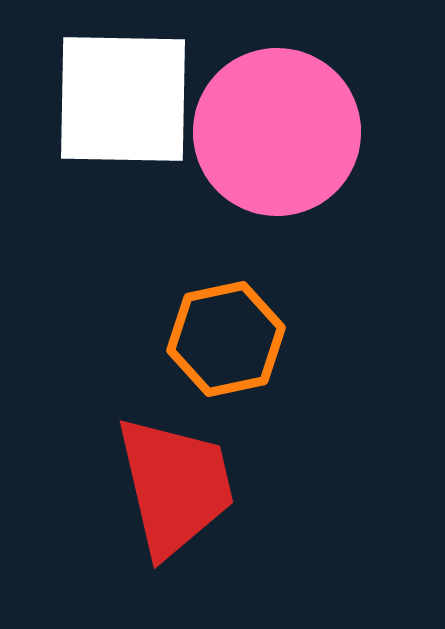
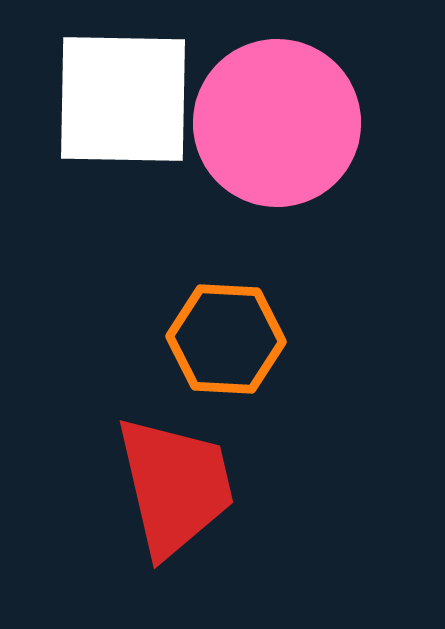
pink circle: moved 9 px up
orange hexagon: rotated 15 degrees clockwise
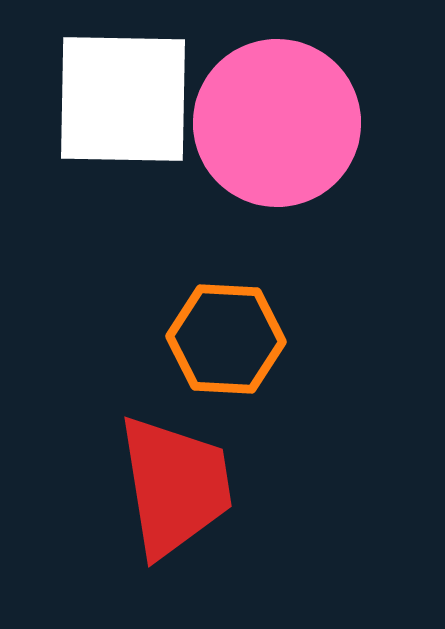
red trapezoid: rotated 4 degrees clockwise
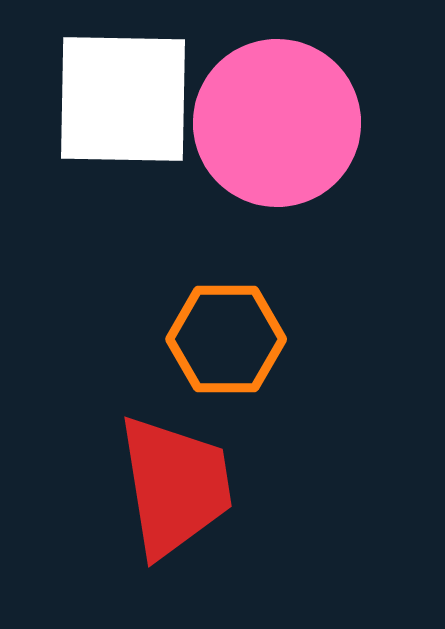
orange hexagon: rotated 3 degrees counterclockwise
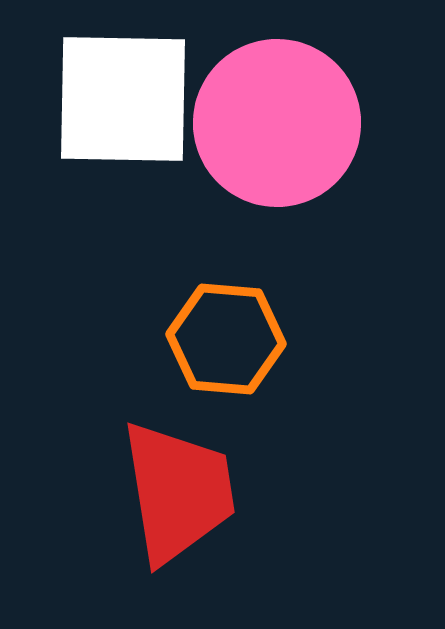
orange hexagon: rotated 5 degrees clockwise
red trapezoid: moved 3 px right, 6 px down
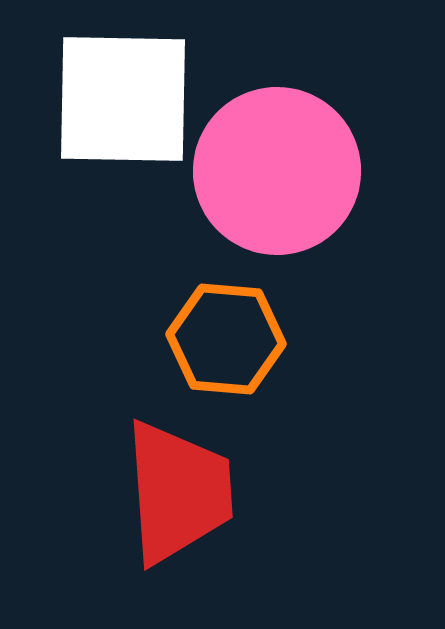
pink circle: moved 48 px down
red trapezoid: rotated 5 degrees clockwise
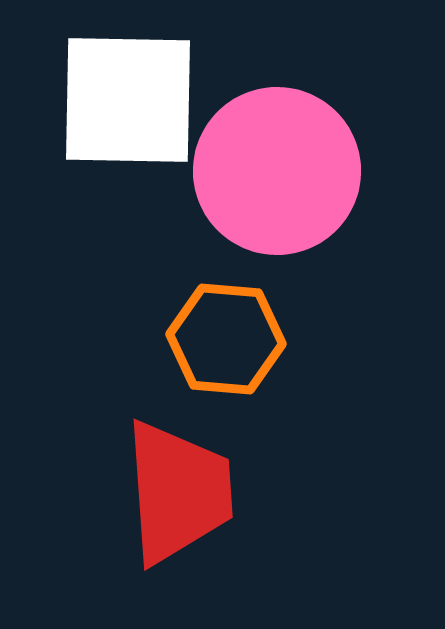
white square: moved 5 px right, 1 px down
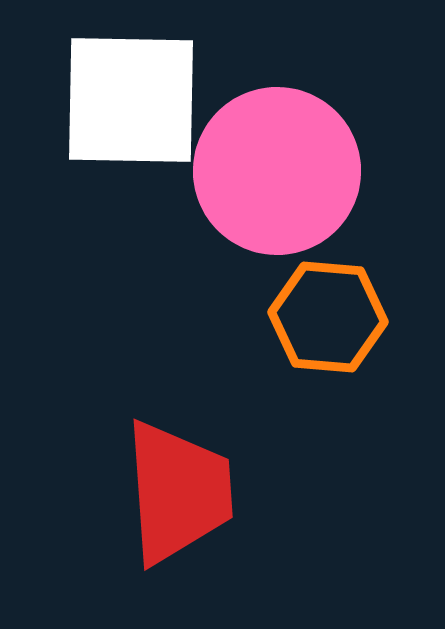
white square: moved 3 px right
orange hexagon: moved 102 px right, 22 px up
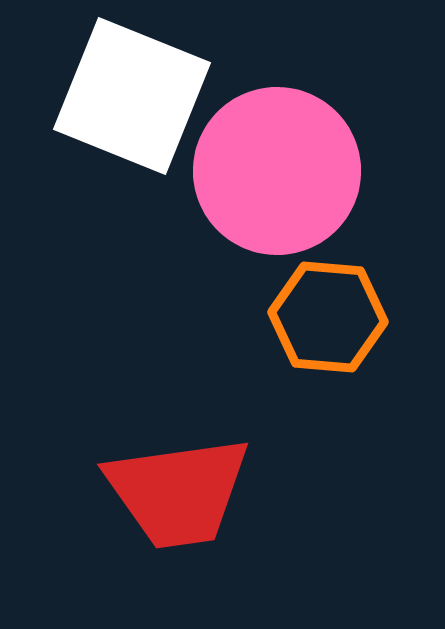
white square: moved 1 px right, 4 px up; rotated 21 degrees clockwise
red trapezoid: rotated 86 degrees clockwise
